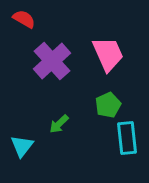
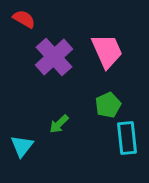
pink trapezoid: moved 1 px left, 3 px up
purple cross: moved 2 px right, 4 px up
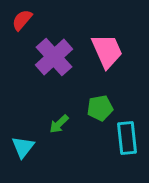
red semicircle: moved 2 px left, 1 px down; rotated 80 degrees counterclockwise
green pentagon: moved 8 px left, 3 px down; rotated 15 degrees clockwise
cyan triangle: moved 1 px right, 1 px down
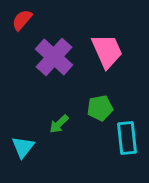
purple cross: rotated 6 degrees counterclockwise
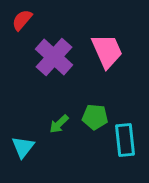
green pentagon: moved 5 px left, 9 px down; rotated 15 degrees clockwise
cyan rectangle: moved 2 px left, 2 px down
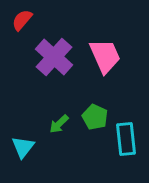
pink trapezoid: moved 2 px left, 5 px down
green pentagon: rotated 20 degrees clockwise
cyan rectangle: moved 1 px right, 1 px up
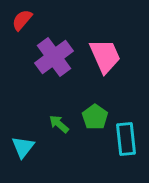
purple cross: rotated 12 degrees clockwise
green pentagon: rotated 10 degrees clockwise
green arrow: rotated 85 degrees clockwise
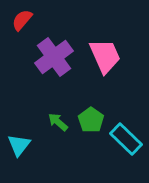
green pentagon: moved 4 px left, 3 px down
green arrow: moved 1 px left, 2 px up
cyan rectangle: rotated 40 degrees counterclockwise
cyan triangle: moved 4 px left, 2 px up
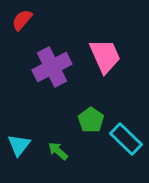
purple cross: moved 2 px left, 10 px down; rotated 9 degrees clockwise
green arrow: moved 29 px down
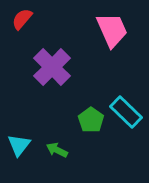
red semicircle: moved 1 px up
pink trapezoid: moved 7 px right, 26 px up
purple cross: rotated 18 degrees counterclockwise
cyan rectangle: moved 27 px up
green arrow: moved 1 px left, 1 px up; rotated 15 degrees counterclockwise
